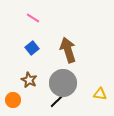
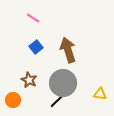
blue square: moved 4 px right, 1 px up
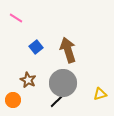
pink line: moved 17 px left
brown star: moved 1 px left
yellow triangle: rotated 24 degrees counterclockwise
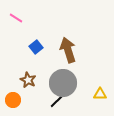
yellow triangle: rotated 16 degrees clockwise
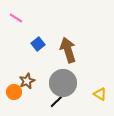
blue square: moved 2 px right, 3 px up
brown star: moved 1 px left, 1 px down; rotated 21 degrees clockwise
yellow triangle: rotated 32 degrees clockwise
orange circle: moved 1 px right, 8 px up
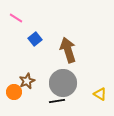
blue square: moved 3 px left, 5 px up
black line: rotated 35 degrees clockwise
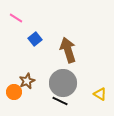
black line: moved 3 px right; rotated 35 degrees clockwise
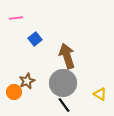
pink line: rotated 40 degrees counterclockwise
brown arrow: moved 1 px left, 6 px down
black line: moved 4 px right, 4 px down; rotated 28 degrees clockwise
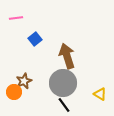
brown star: moved 3 px left
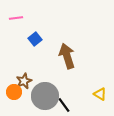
gray circle: moved 18 px left, 13 px down
